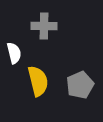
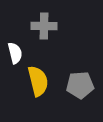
white semicircle: moved 1 px right
gray pentagon: rotated 20 degrees clockwise
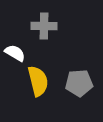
white semicircle: rotated 45 degrees counterclockwise
gray pentagon: moved 1 px left, 2 px up
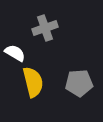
gray cross: moved 1 px right, 2 px down; rotated 20 degrees counterclockwise
yellow semicircle: moved 5 px left, 1 px down
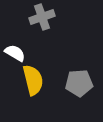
gray cross: moved 3 px left, 11 px up
yellow semicircle: moved 2 px up
